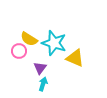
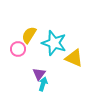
yellow semicircle: moved 4 px up; rotated 90 degrees clockwise
pink circle: moved 1 px left, 2 px up
yellow triangle: moved 1 px left
purple triangle: moved 1 px left, 6 px down
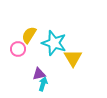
yellow triangle: moved 1 px left; rotated 36 degrees clockwise
purple triangle: rotated 40 degrees clockwise
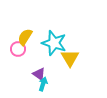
yellow semicircle: moved 4 px left, 2 px down
yellow triangle: moved 3 px left
purple triangle: rotated 48 degrees clockwise
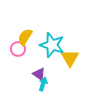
cyan star: moved 2 px left, 2 px down
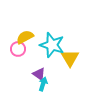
yellow semicircle: rotated 30 degrees clockwise
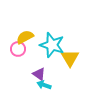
cyan arrow: moved 1 px right, 1 px down; rotated 88 degrees counterclockwise
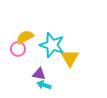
purple triangle: rotated 24 degrees counterclockwise
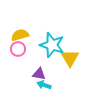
yellow semicircle: moved 5 px left, 2 px up; rotated 12 degrees clockwise
